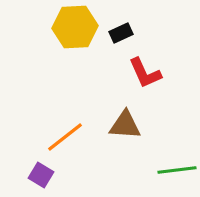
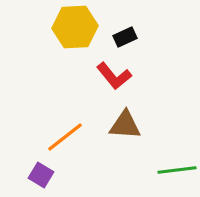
black rectangle: moved 4 px right, 4 px down
red L-shape: moved 31 px left, 3 px down; rotated 15 degrees counterclockwise
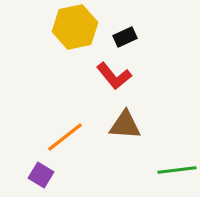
yellow hexagon: rotated 9 degrees counterclockwise
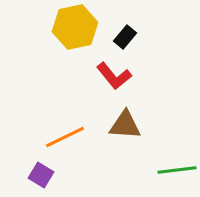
black rectangle: rotated 25 degrees counterclockwise
orange line: rotated 12 degrees clockwise
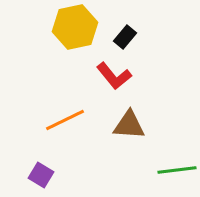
brown triangle: moved 4 px right
orange line: moved 17 px up
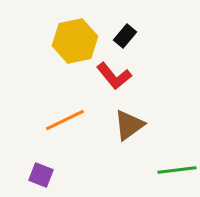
yellow hexagon: moved 14 px down
black rectangle: moved 1 px up
brown triangle: rotated 40 degrees counterclockwise
purple square: rotated 10 degrees counterclockwise
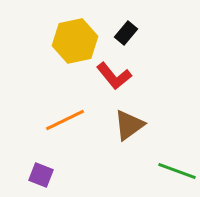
black rectangle: moved 1 px right, 3 px up
green line: moved 1 px down; rotated 27 degrees clockwise
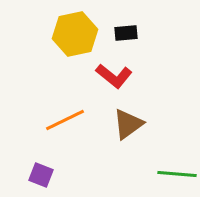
black rectangle: rotated 45 degrees clockwise
yellow hexagon: moved 7 px up
red L-shape: rotated 12 degrees counterclockwise
brown triangle: moved 1 px left, 1 px up
green line: moved 3 px down; rotated 15 degrees counterclockwise
